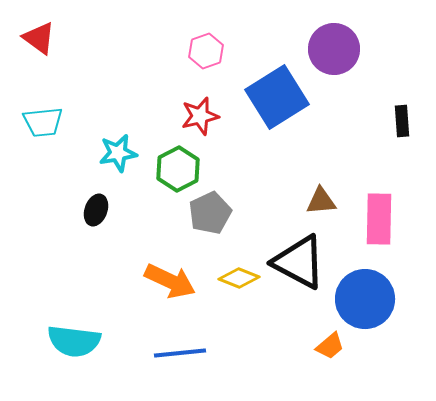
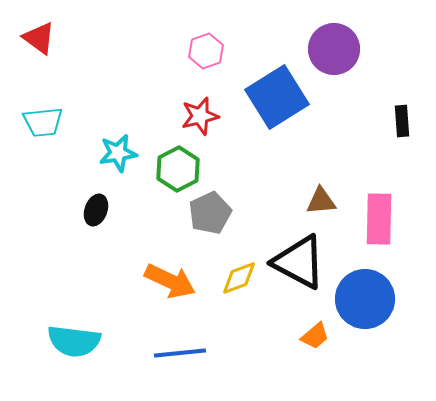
yellow diamond: rotated 42 degrees counterclockwise
orange trapezoid: moved 15 px left, 10 px up
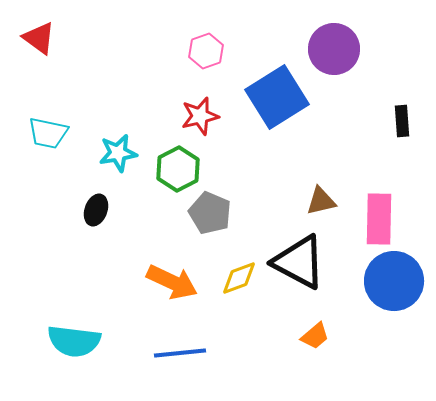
cyan trapezoid: moved 5 px right, 11 px down; rotated 18 degrees clockwise
brown triangle: rotated 8 degrees counterclockwise
gray pentagon: rotated 24 degrees counterclockwise
orange arrow: moved 2 px right, 1 px down
blue circle: moved 29 px right, 18 px up
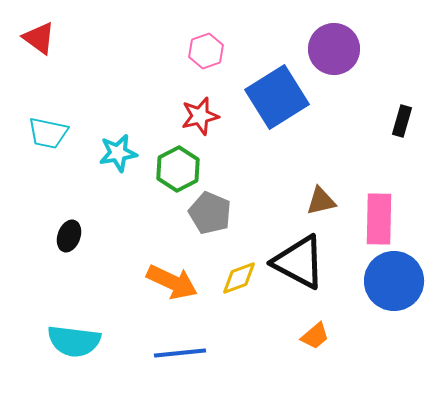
black rectangle: rotated 20 degrees clockwise
black ellipse: moved 27 px left, 26 px down
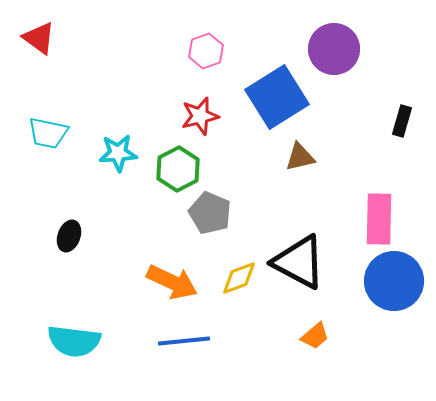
cyan star: rotated 6 degrees clockwise
brown triangle: moved 21 px left, 44 px up
blue line: moved 4 px right, 12 px up
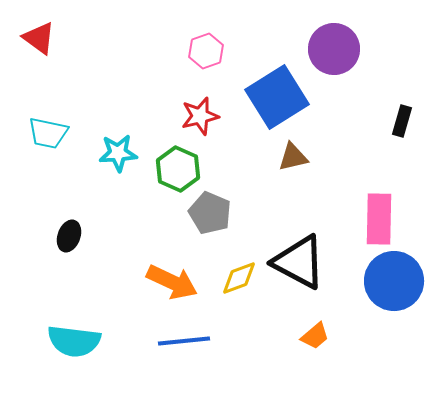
brown triangle: moved 7 px left
green hexagon: rotated 9 degrees counterclockwise
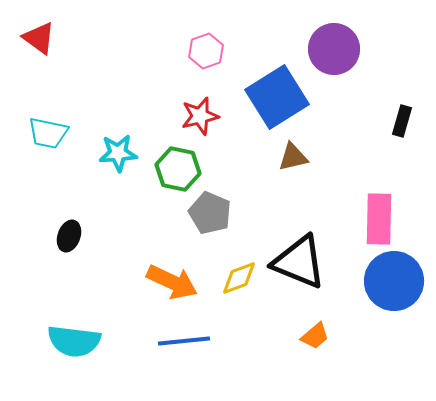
green hexagon: rotated 12 degrees counterclockwise
black triangle: rotated 6 degrees counterclockwise
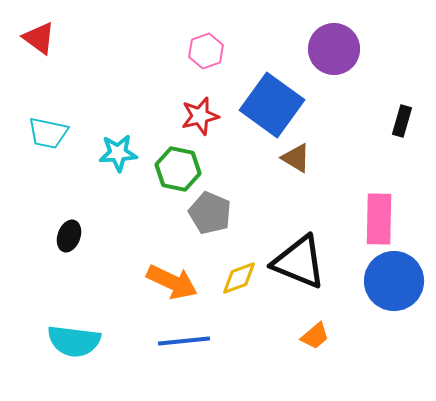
blue square: moved 5 px left, 8 px down; rotated 22 degrees counterclockwise
brown triangle: moved 3 px right, 1 px down; rotated 44 degrees clockwise
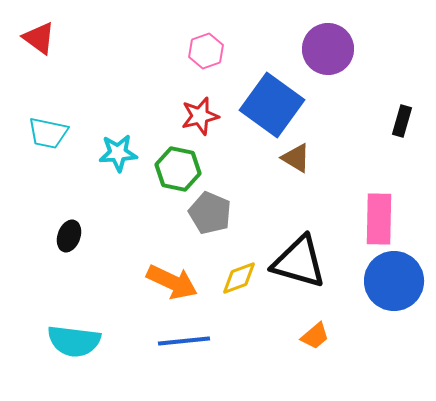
purple circle: moved 6 px left
black triangle: rotated 6 degrees counterclockwise
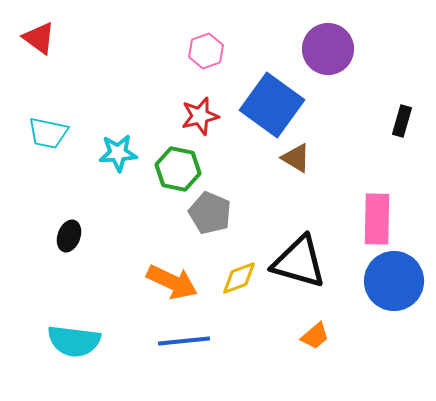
pink rectangle: moved 2 px left
